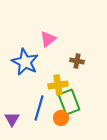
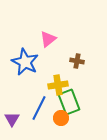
blue line: rotated 10 degrees clockwise
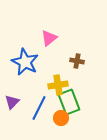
pink triangle: moved 1 px right, 1 px up
purple triangle: moved 17 px up; rotated 14 degrees clockwise
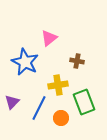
green rectangle: moved 15 px right
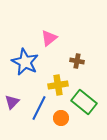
green rectangle: rotated 30 degrees counterclockwise
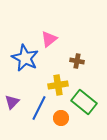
pink triangle: moved 1 px down
blue star: moved 4 px up
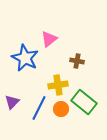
orange circle: moved 9 px up
